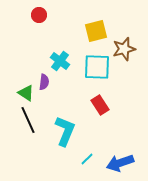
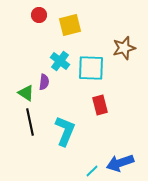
yellow square: moved 26 px left, 6 px up
brown star: moved 1 px up
cyan square: moved 6 px left, 1 px down
red rectangle: rotated 18 degrees clockwise
black line: moved 2 px right, 2 px down; rotated 12 degrees clockwise
cyan line: moved 5 px right, 12 px down
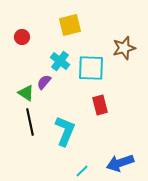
red circle: moved 17 px left, 22 px down
purple semicircle: rotated 147 degrees counterclockwise
cyan line: moved 10 px left
